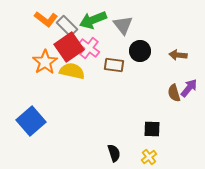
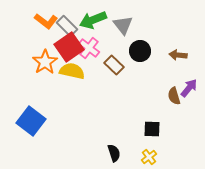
orange L-shape: moved 2 px down
brown rectangle: rotated 36 degrees clockwise
brown semicircle: moved 3 px down
blue square: rotated 12 degrees counterclockwise
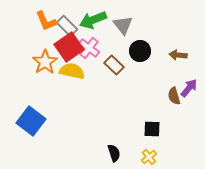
orange L-shape: rotated 30 degrees clockwise
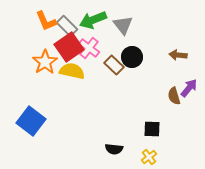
black circle: moved 8 px left, 6 px down
black semicircle: moved 4 px up; rotated 114 degrees clockwise
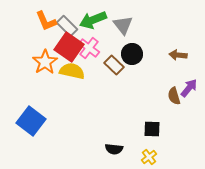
red square: rotated 20 degrees counterclockwise
black circle: moved 3 px up
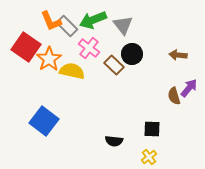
orange L-shape: moved 5 px right
red square: moved 43 px left
orange star: moved 4 px right, 3 px up
blue square: moved 13 px right
black semicircle: moved 8 px up
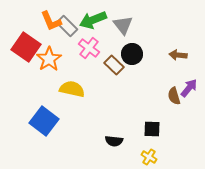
yellow semicircle: moved 18 px down
yellow cross: rotated 21 degrees counterclockwise
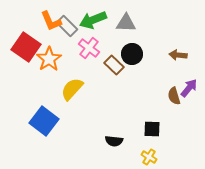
gray triangle: moved 3 px right, 2 px up; rotated 50 degrees counterclockwise
yellow semicircle: rotated 60 degrees counterclockwise
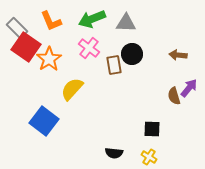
green arrow: moved 1 px left, 1 px up
gray rectangle: moved 50 px left, 2 px down
brown rectangle: rotated 36 degrees clockwise
black semicircle: moved 12 px down
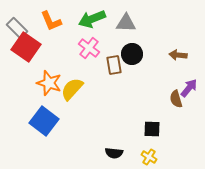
orange star: moved 24 px down; rotated 20 degrees counterclockwise
brown semicircle: moved 2 px right, 3 px down
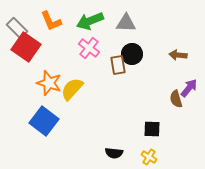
green arrow: moved 2 px left, 2 px down
brown rectangle: moved 4 px right
